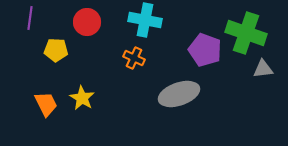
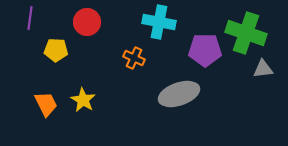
cyan cross: moved 14 px right, 2 px down
purple pentagon: rotated 20 degrees counterclockwise
yellow star: moved 1 px right, 2 px down
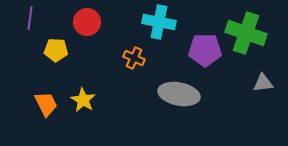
gray triangle: moved 14 px down
gray ellipse: rotated 30 degrees clockwise
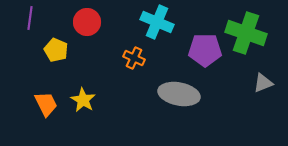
cyan cross: moved 2 px left; rotated 12 degrees clockwise
yellow pentagon: rotated 20 degrees clockwise
gray triangle: rotated 15 degrees counterclockwise
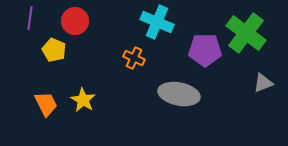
red circle: moved 12 px left, 1 px up
green cross: rotated 18 degrees clockwise
yellow pentagon: moved 2 px left
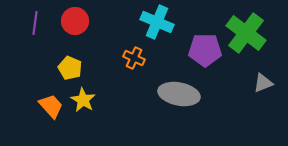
purple line: moved 5 px right, 5 px down
yellow pentagon: moved 16 px right, 18 px down
orange trapezoid: moved 5 px right, 2 px down; rotated 16 degrees counterclockwise
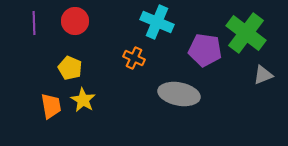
purple line: moved 1 px left; rotated 10 degrees counterclockwise
purple pentagon: rotated 8 degrees clockwise
gray triangle: moved 8 px up
orange trapezoid: rotated 32 degrees clockwise
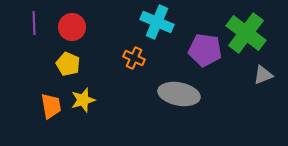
red circle: moved 3 px left, 6 px down
yellow pentagon: moved 2 px left, 4 px up
yellow star: rotated 25 degrees clockwise
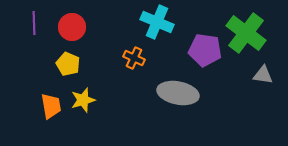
gray triangle: rotated 30 degrees clockwise
gray ellipse: moved 1 px left, 1 px up
